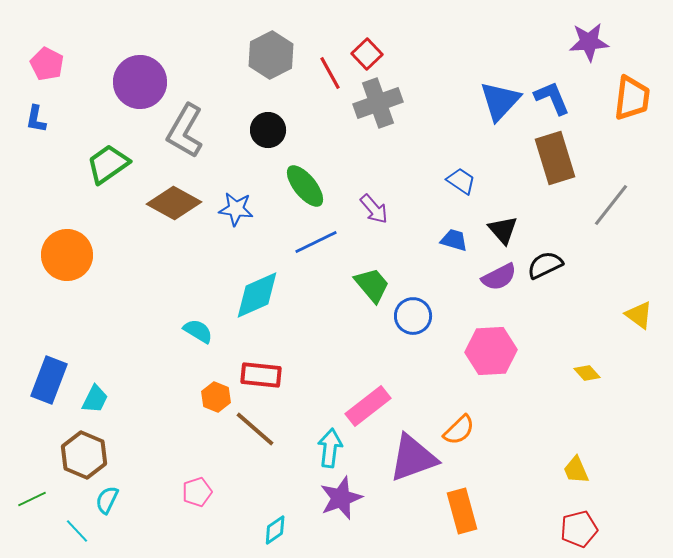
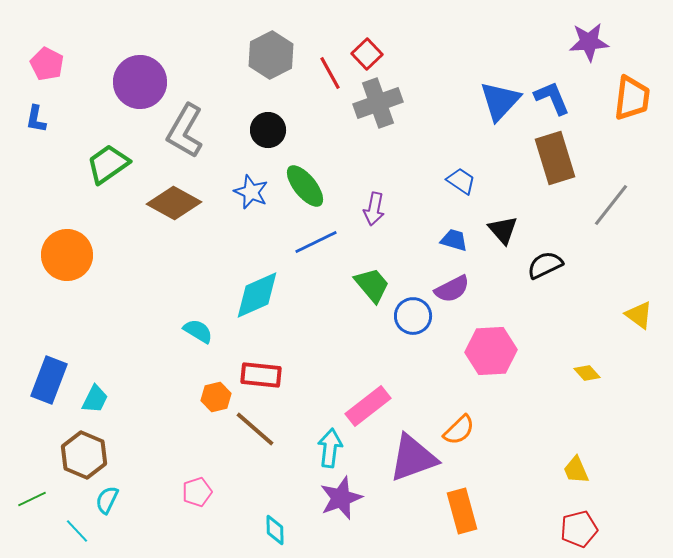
blue star at (236, 209): moved 15 px right, 17 px up; rotated 16 degrees clockwise
purple arrow at (374, 209): rotated 52 degrees clockwise
purple semicircle at (499, 277): moved 47 px left, 12 px down
orange hexagon at (216, 397): rotated 24 degrees clockwise
cyan diamond at (275, 530): rotated 56 degrees counterclockwise
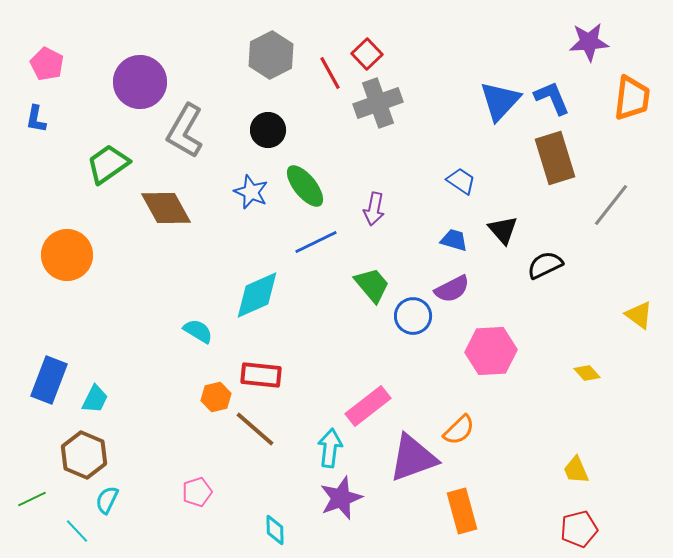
brown diamond at (174, 203): moved 8 px left, 5 px down; rotated 32 degrees clockwise
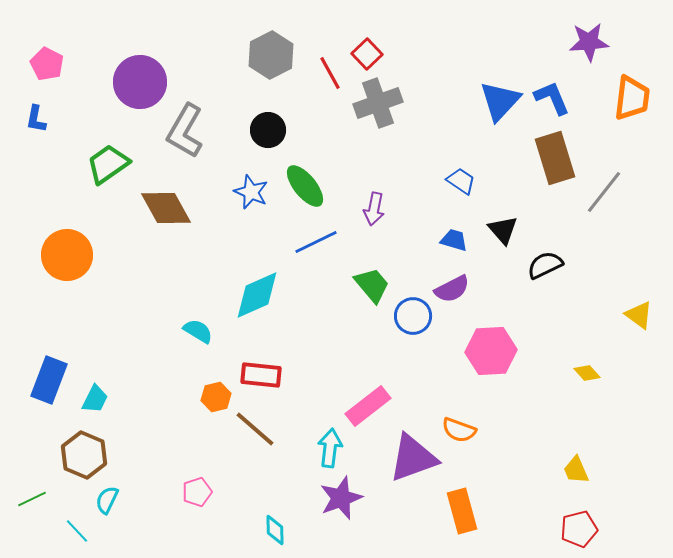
gray line at (611, 205): moved 7 px left, 13 px up
orange semicircle at (459, 430): rotated 64 degrees clockwise
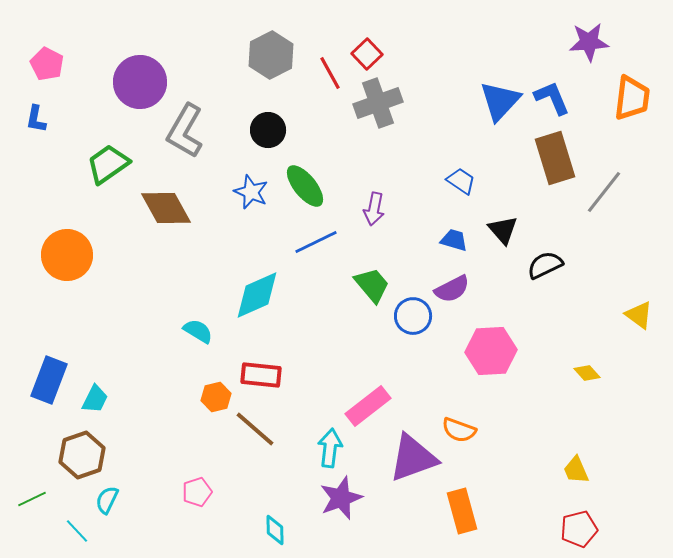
brown hexagon at (84, 455): moved 2 px left; rotated 18 degrees clockwise
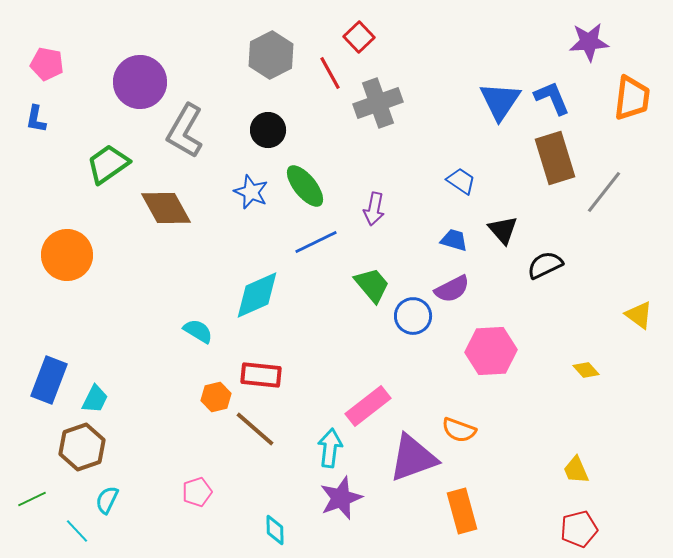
red square at (367, 54): moved 8 px left, 17 px up
pink pentagon at (47, 64): rotated 16 degrees counterclockwise
blue triangle at (500, 101): rotated 9 degrees counterclockwise
yellow diamond at (587, 373): moved 1 px left, 3 px up
brown hexagon at (82, 455): moved 8 px up
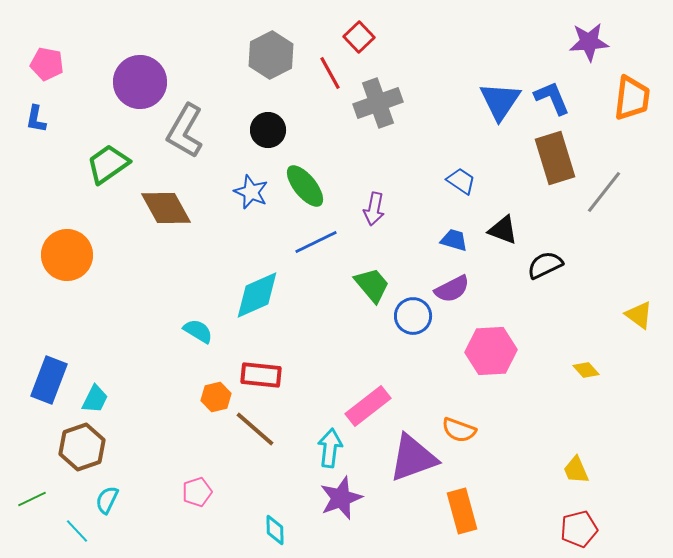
black triangle at (503, 230): rotated 28 degrees counterclockwise
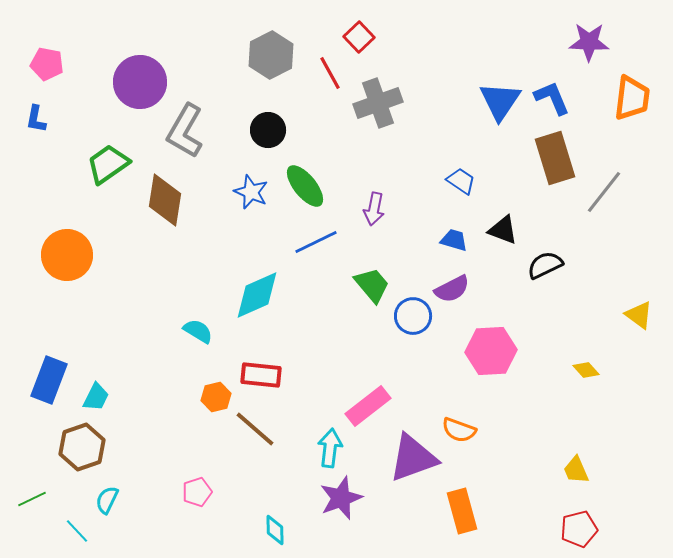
purple star at (589, 42): rotated 6 degrees clockwise
brown diamond at (166, 208): moved 1 px left, 8 px up; rotated 38 degrees clockwise
cyan trapezoid at (95, 399): moved 1 px right, 2 px up
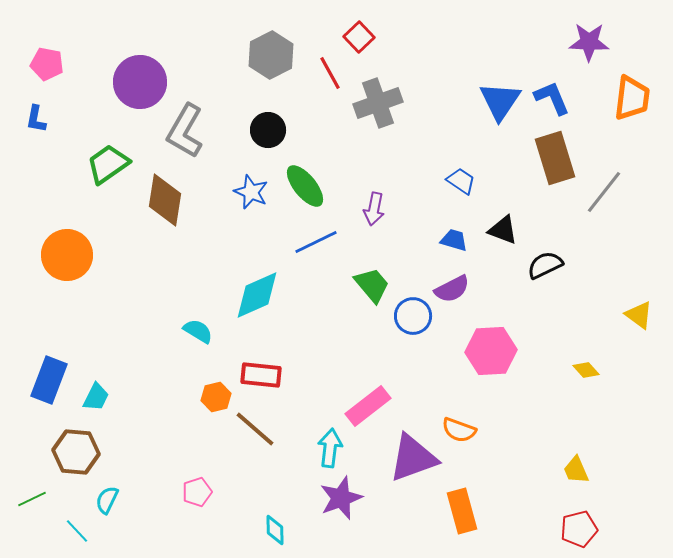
brown hexagon at (82, 447): moved 6 px left, 5 px down; rotated 24 degrees clockwise
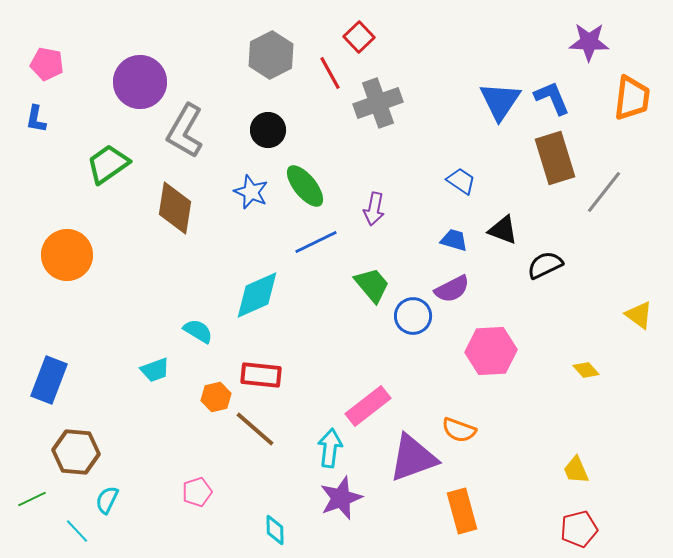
brown diamond at (165, 200): moved 10 px right, 8 px down
cyan trapezoid at (96, 397): moved 59 px right, 27 px up; rotated 44 degrees clockwise
